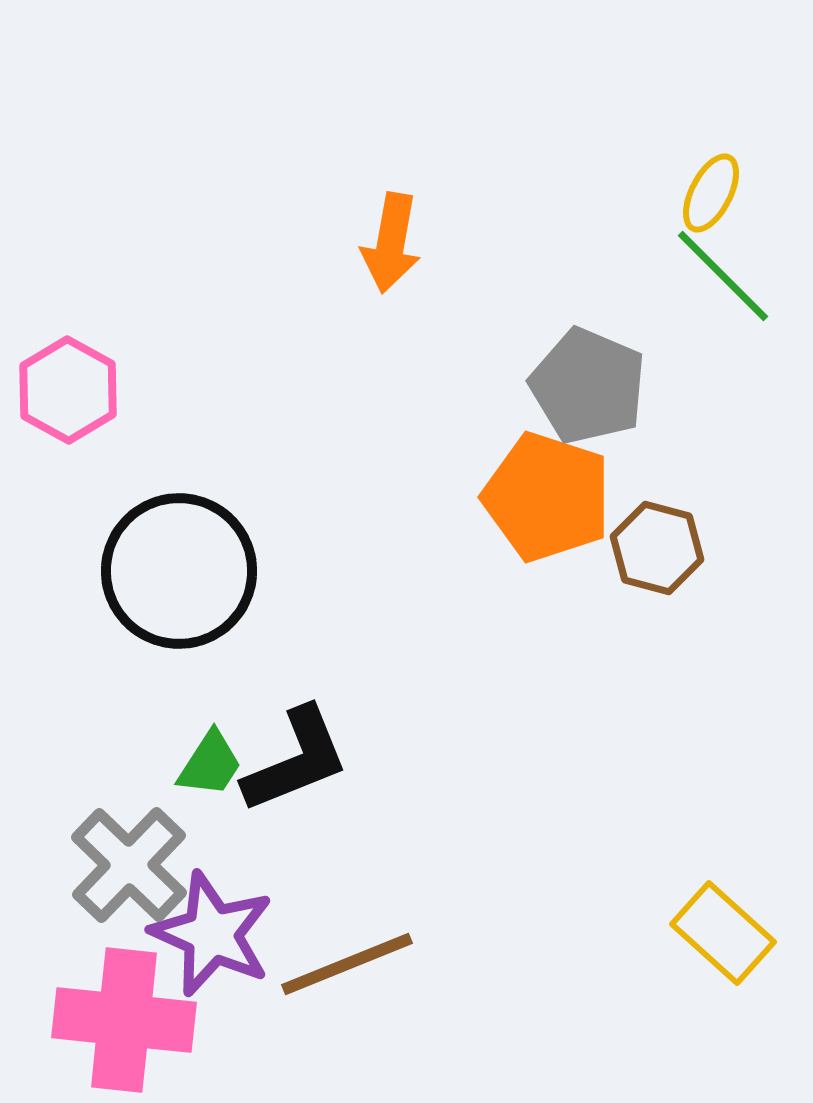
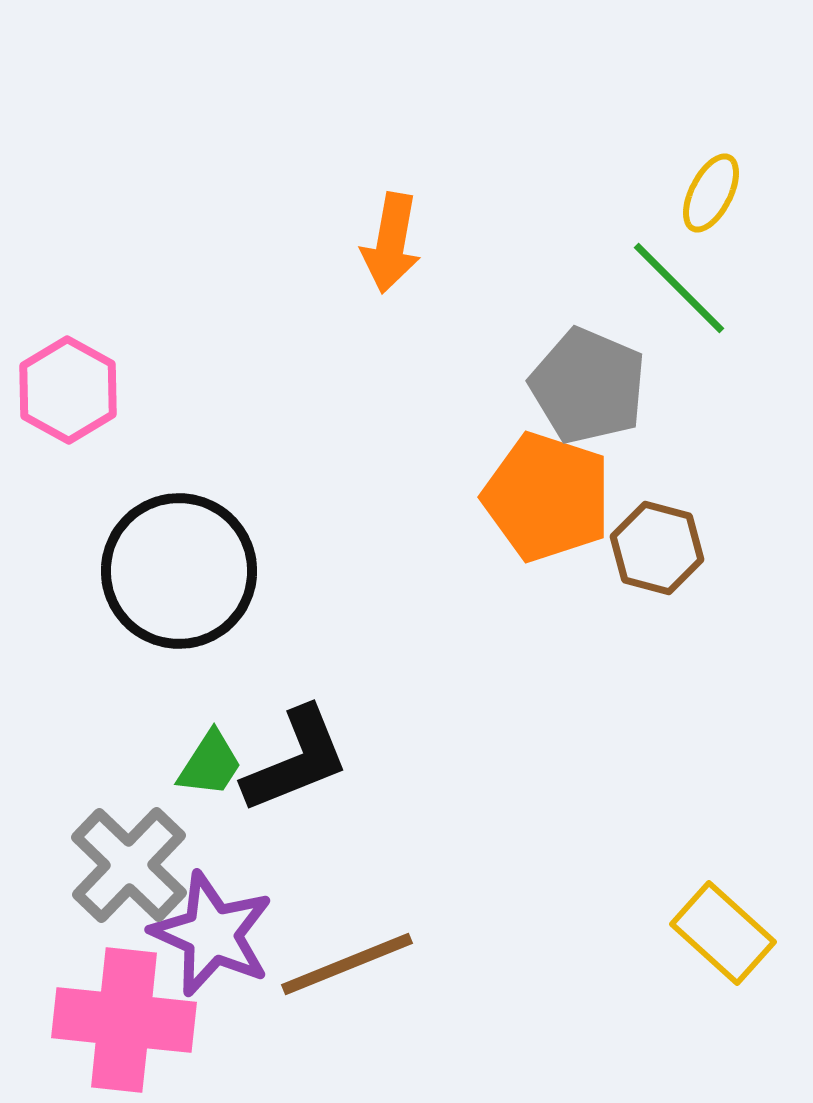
green line: moved 44 px left, 12 px down
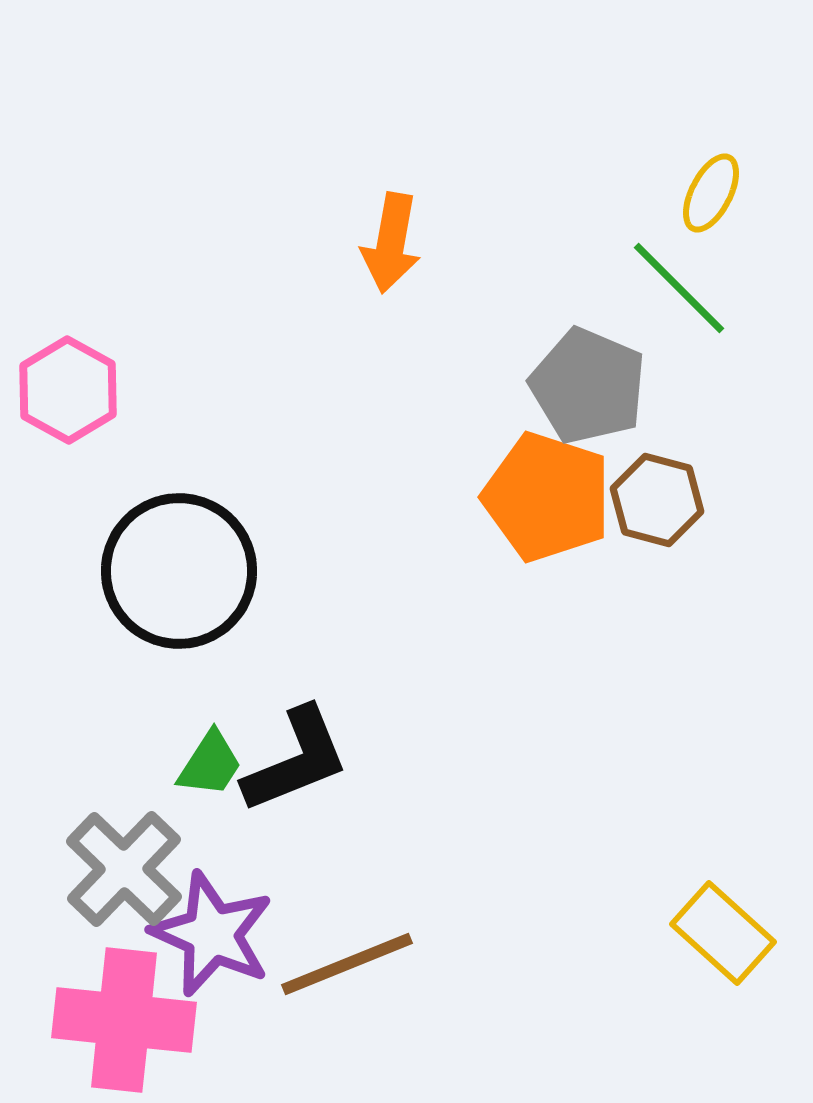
brown hexagon: moved 48 px up
gray cross: moved 5 px left, 4 px down
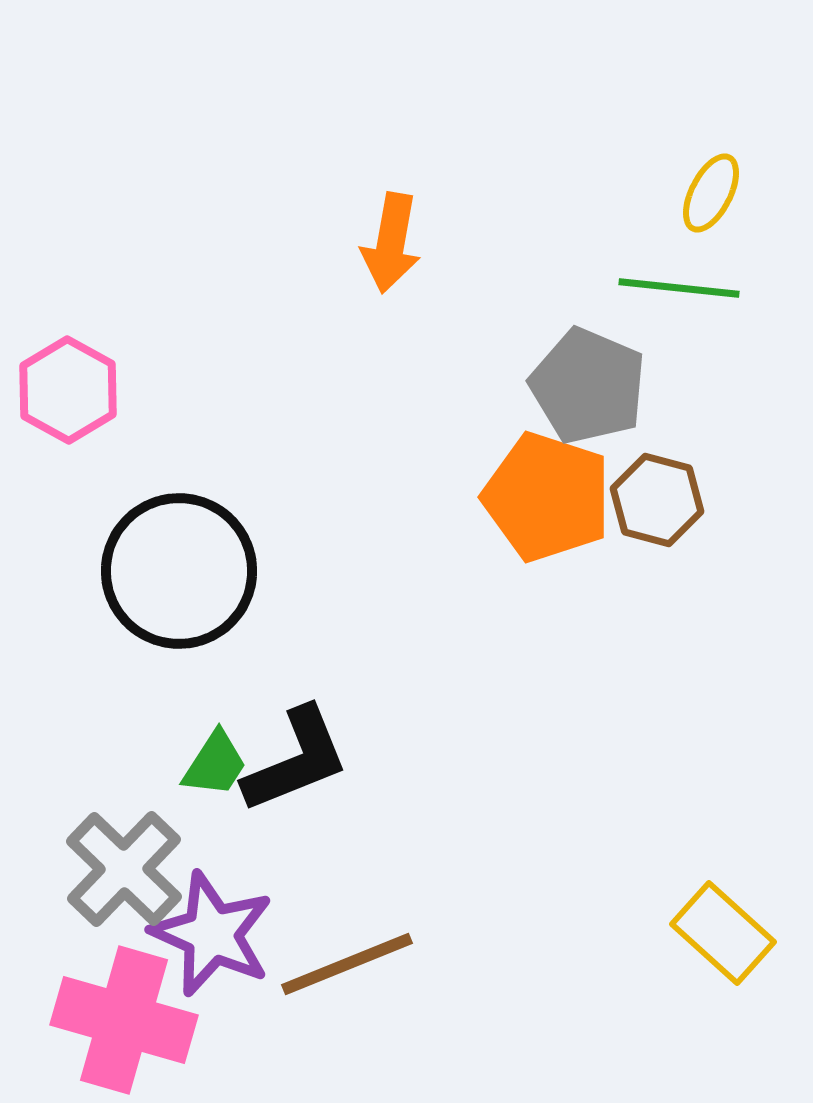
green line: rotated 39 degrees counterclockwise
green trapezoid: moved 5 px right
pink cross: rotated 10 degrees clockwise
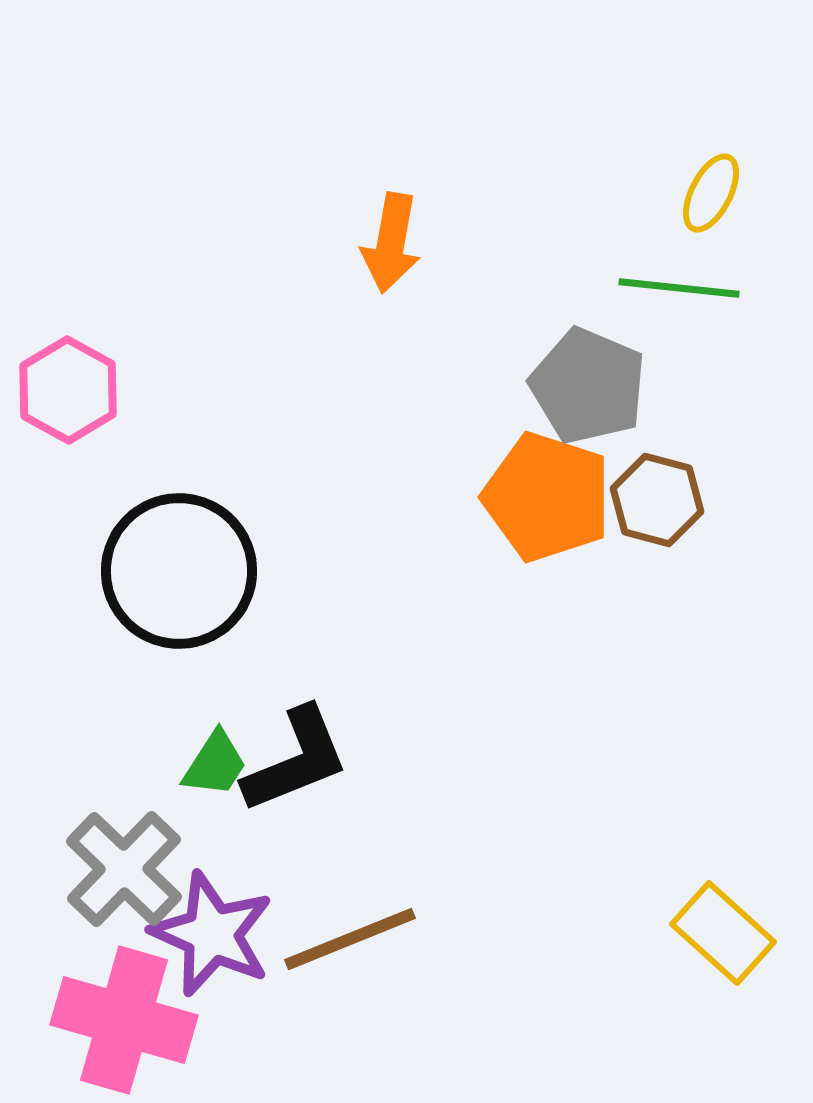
brown line: moved 3 px right, 25 px up
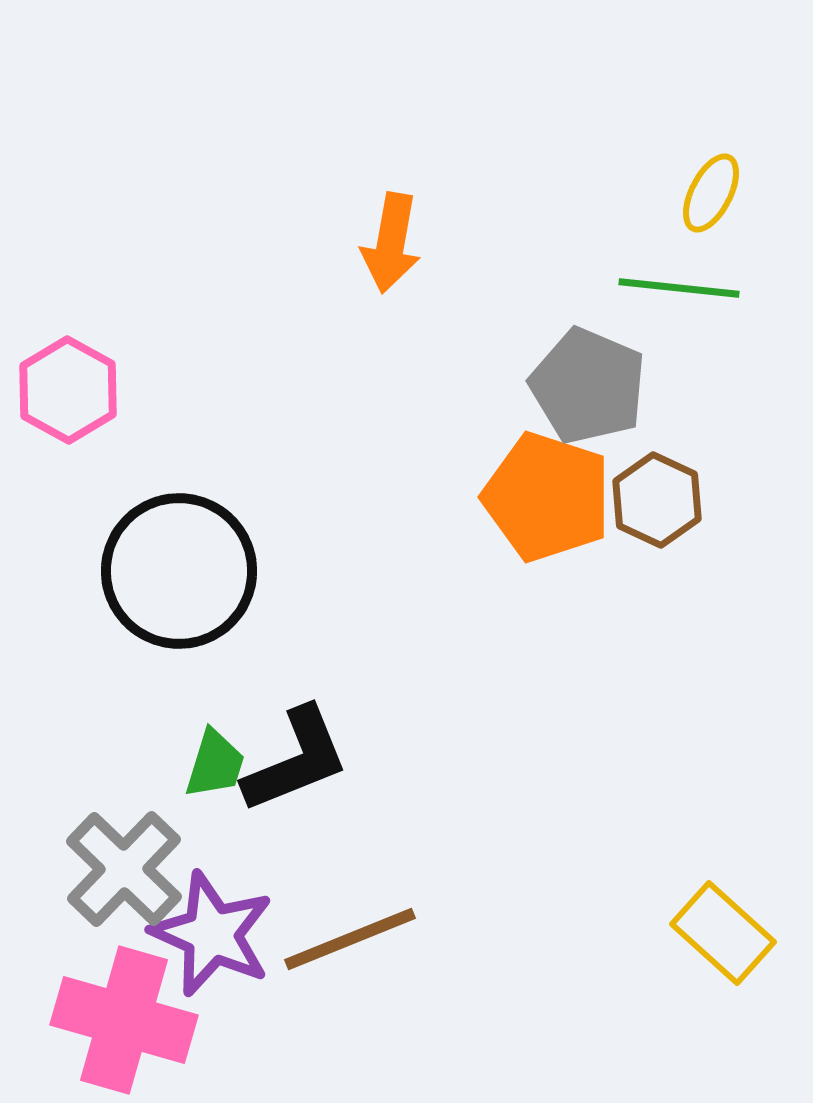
brown hexagon: rotated 10 degrees clockwise
green trapezoid: rotated 16 degrees counterclockwise
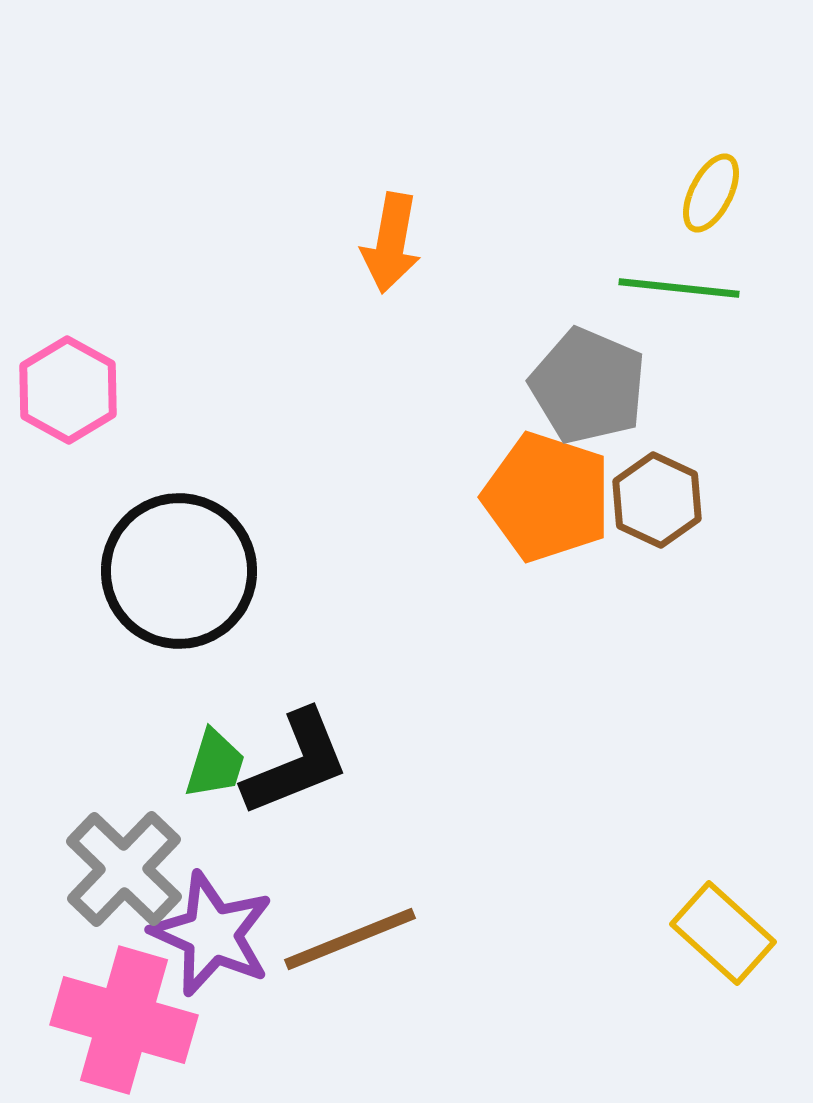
black L-shape: moved 3 px down
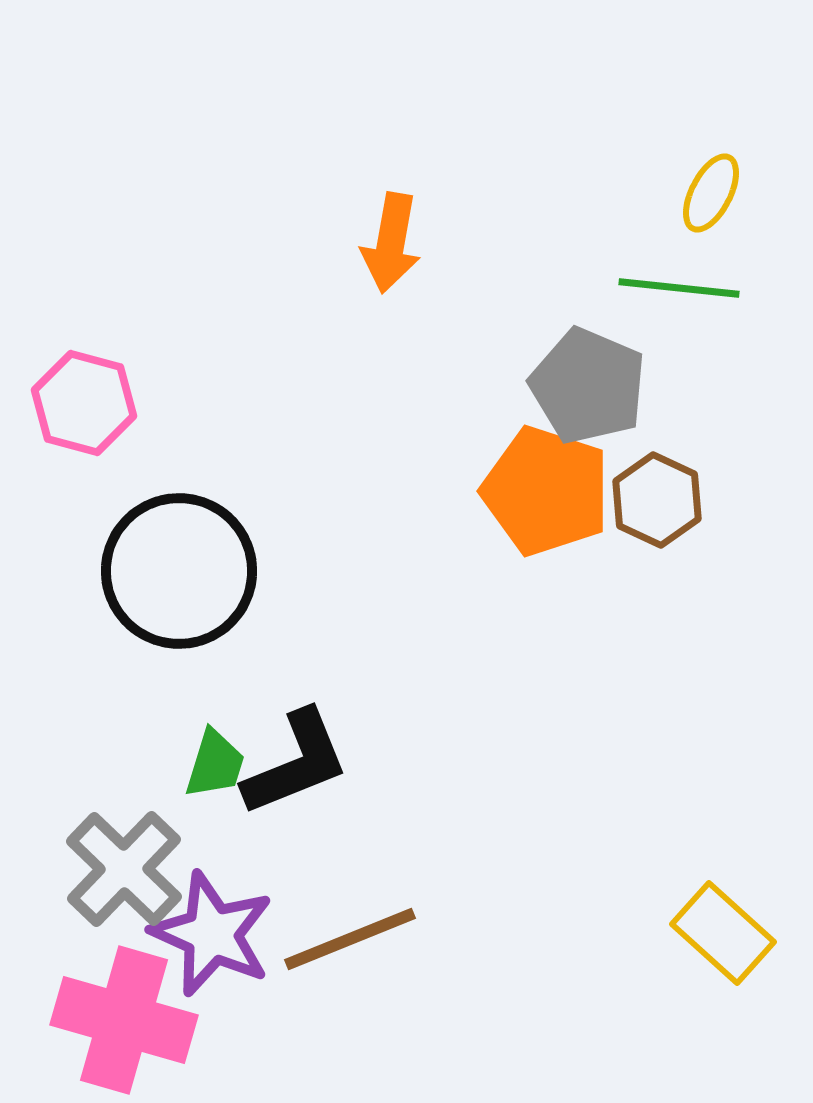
pink hexagon: moved 16 px right, 13 px down; rotated 14 degrees counterclockwise
orange pentagon: moved 1 px left, 6 px up
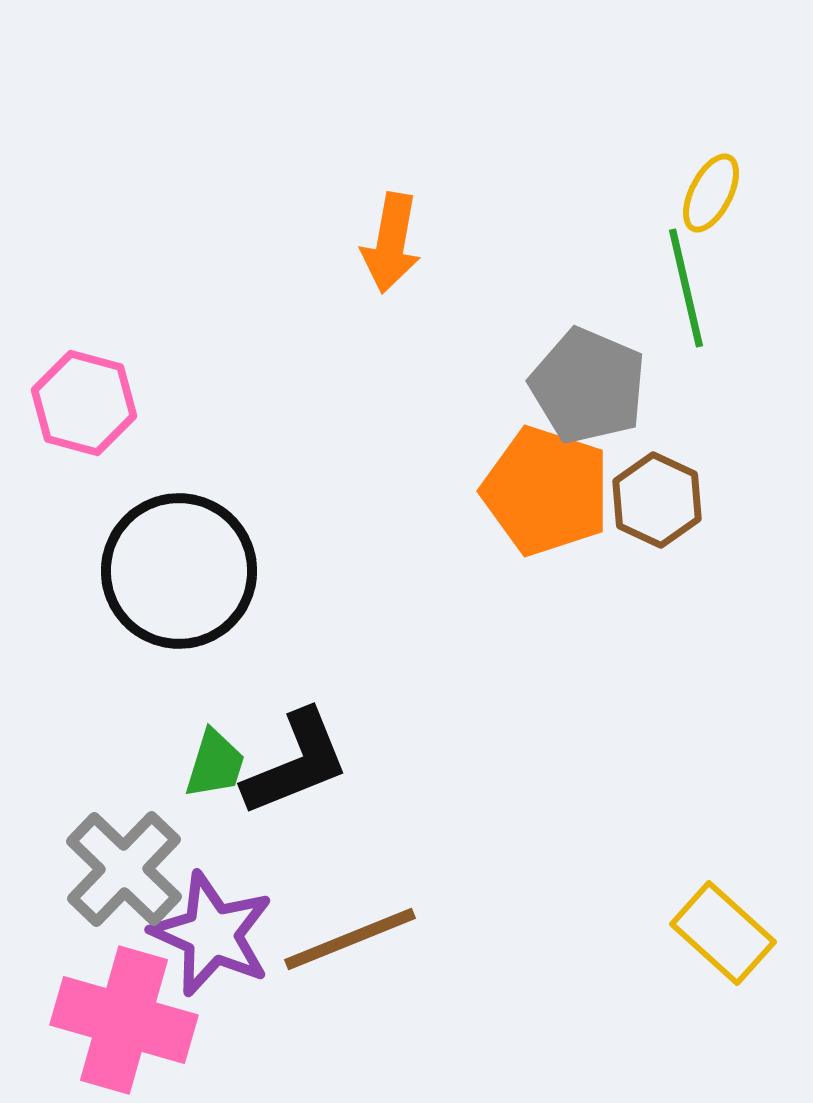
green line: moved 7 px right; rotated 71 degrees clockwise
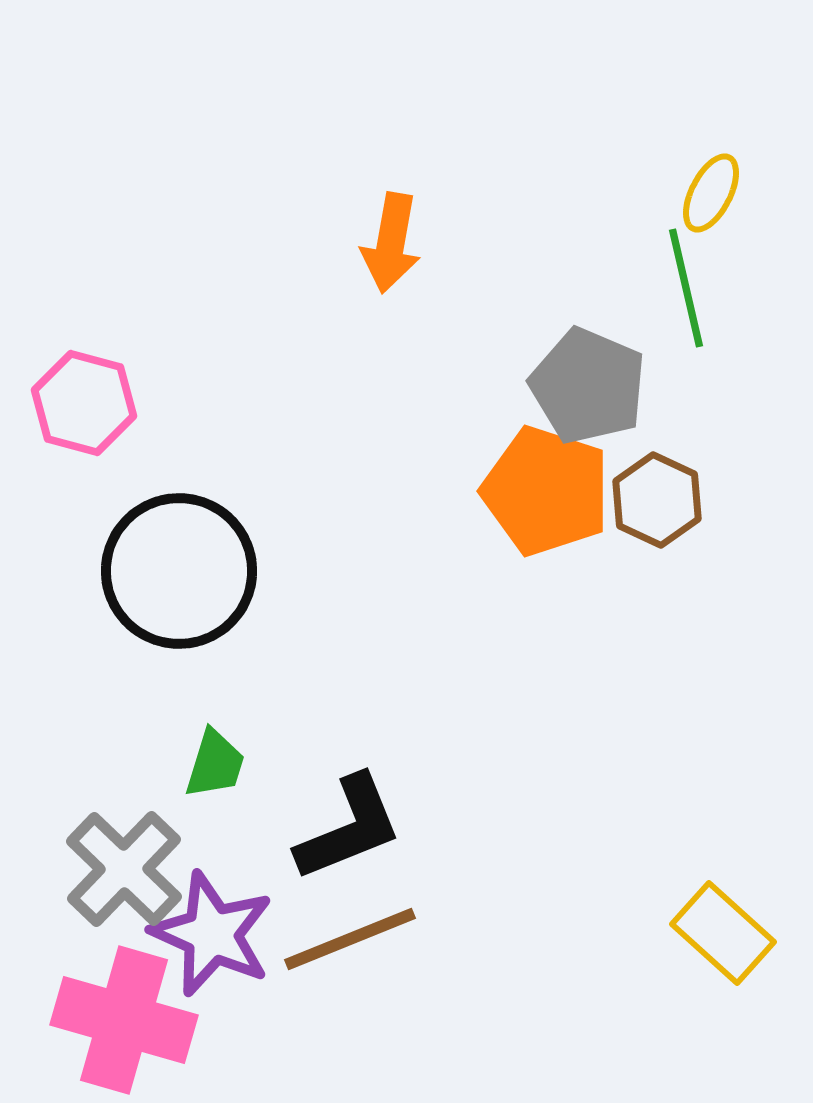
black L-shape: moved 53 px right, 65 px down
